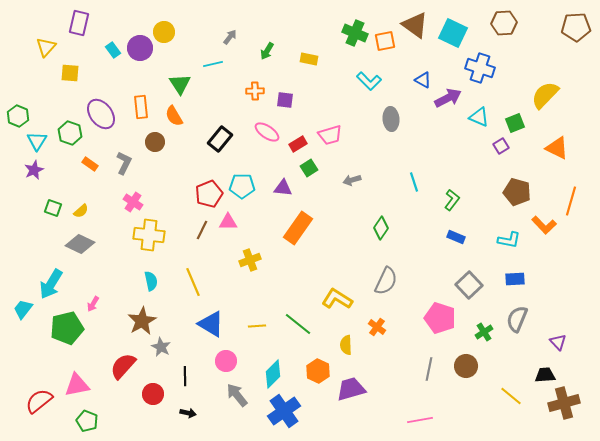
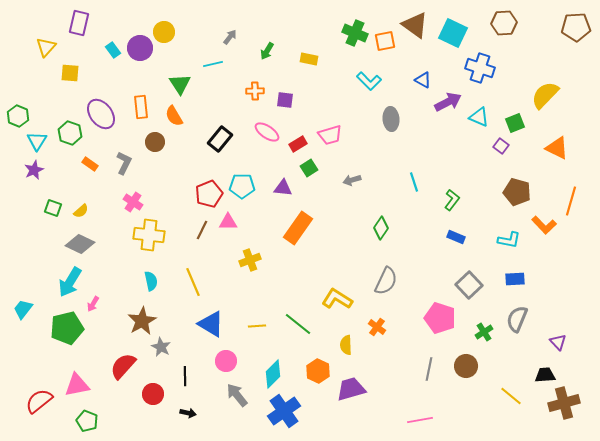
purple arrow at (448, 98): moved 4 px down
purple square at (501, 146): rotated 21 degrees counterclockwise
cyan arrow at (51, 284): moved 19 px right, 2 px up
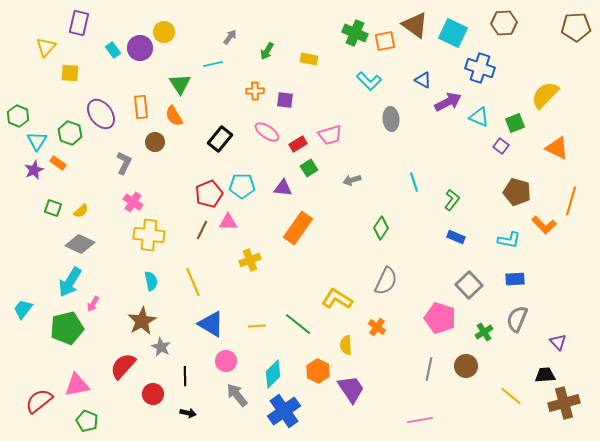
orange rectangle at (90, 164): moved 32 px left, 1 px up
purple trapezoid at (351, 389): rotated 72 degrees clockwise
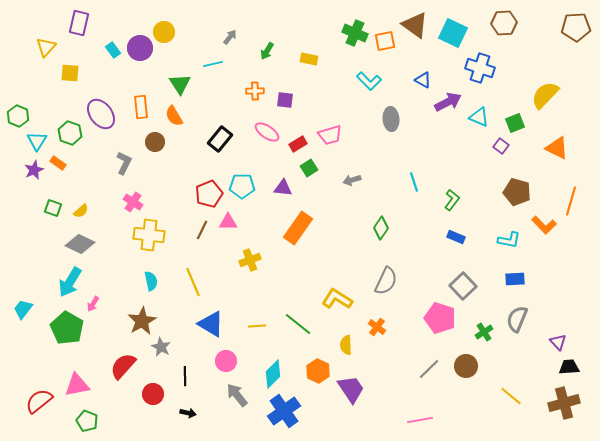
gray square at (469, 285): moved 6 px left, 1 px down
green pentagon at (67, 328): rotated 28 degrees counterclockwise
gray line at (429, 369): rotated 35 degrees clockwise
black trapezoid at (545, 375): moved 24 px right, 8 px up
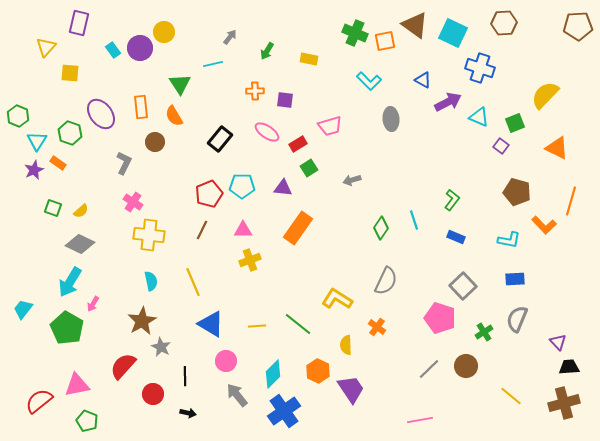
brown pentagon at (576, 27): moved 2 px right, 1 px up
pink trapezoid at (330, 135): moved 9 px up
cyan line at (414, 182): moved 38 px down
pink triangle at (228, 222): moved 15 px right, 8 px down
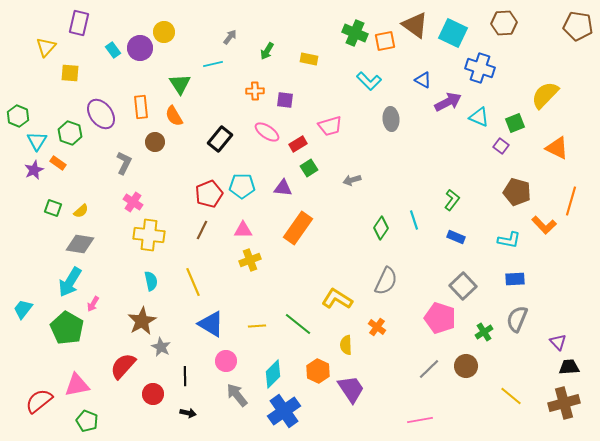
brown pentagon at (578, 26): rotated 12 degrees clockwise
gray diamond at (80, 244): rotated 16 degrees counterclockwise
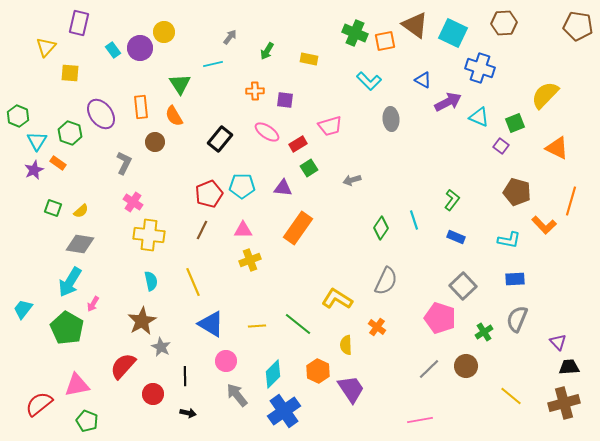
red semicircle at (39, 401): moved 3 px down
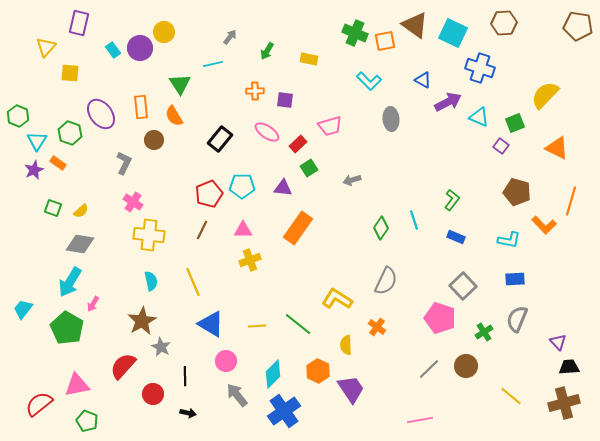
brown circle at (155, 142): moved 1 px left, 2 px up
red rectangle at (298, 144): rotated 12 degrees counterclockwise
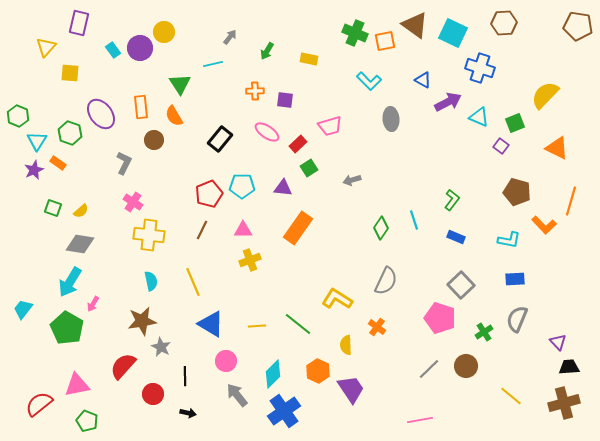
gray square at (463, 286): moved 2 px left, 1 px up
brown star at (142, 321): rotated 20 degrees clockwise
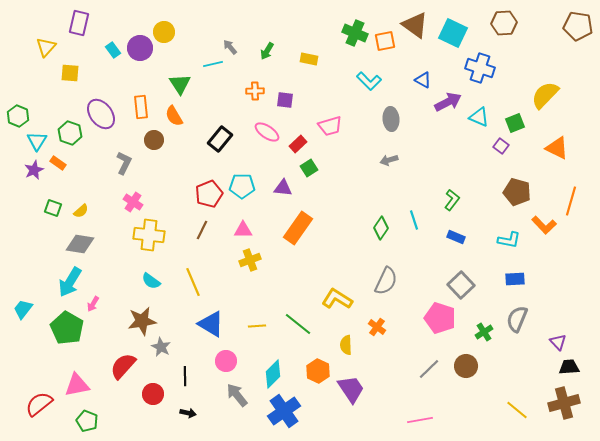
gray arrow at (230, 37): moved 10 px down; rotated 77 degrees counterclockwise
gray arrow at (352, 180): moved 37 px right, 20 px up
cyan semicircle at (151, 281): rotated 138 degrees clockwise
yellow line at (511, 396): moved 6 px right, 14 px down
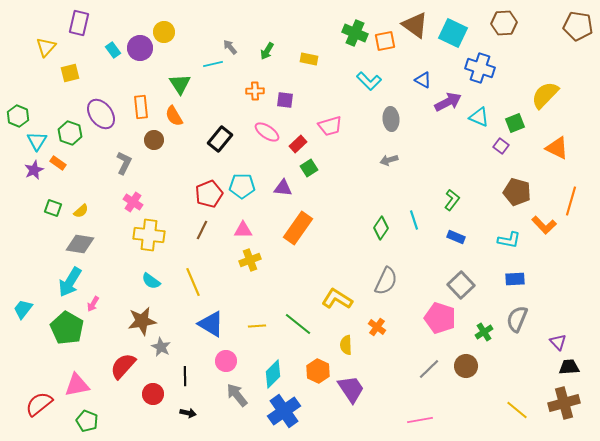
yellow square at (70, 73): rotated 18 degrees counterclockwise
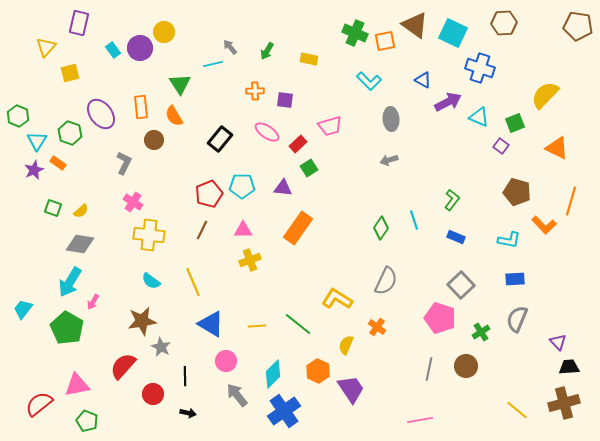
pink arrow at (93, 304): moved 2 px up
green cross at (484, 332): moved 3 px left
yellow semicircle at (346, 345): rotated 24 degrees clockwise
gray line at (429, 369): rotated 35 degrees counterclockwise
